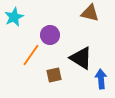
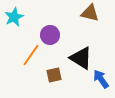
blue arrow: rotated 30 degrees counterclockwise
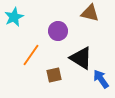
purple circle: moved 8 px right, 4 px up
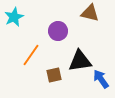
black triangle: moved 1 px left, 3 px down; rotated 40 degrees counterclockwise
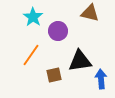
cyan star: moved 19 px right; rotated 12 degrees counterclockwise
blue arrow: rotated 30 degrees clockwise
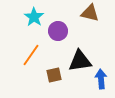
cyan star: moved 1 px right
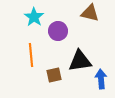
orange line: rotated 40 degrees counterclockwise
